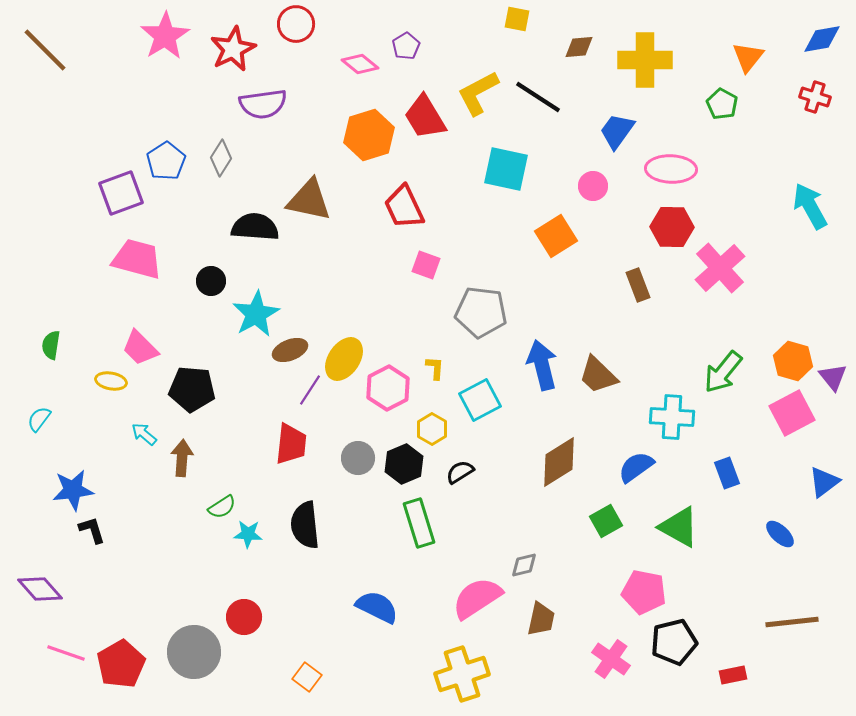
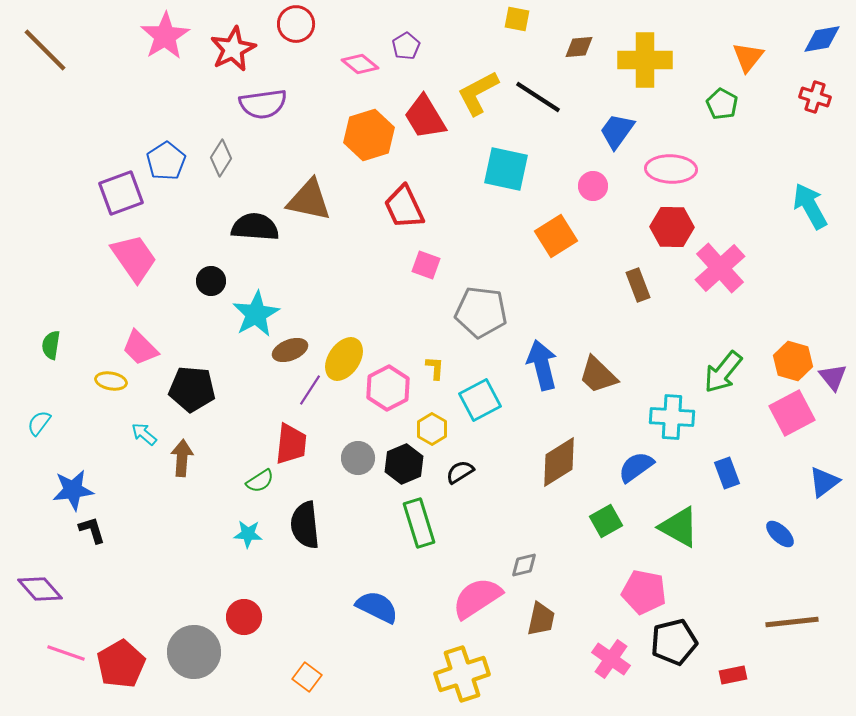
pink trapezoid at (137, 259): moved 3 px left, 1 px up; rotated 40 degrees clockwise
cyan semicircle at (39, 419): moved 4 px down
green semicircle at (222, 507): moved 38 px right, 26 px up
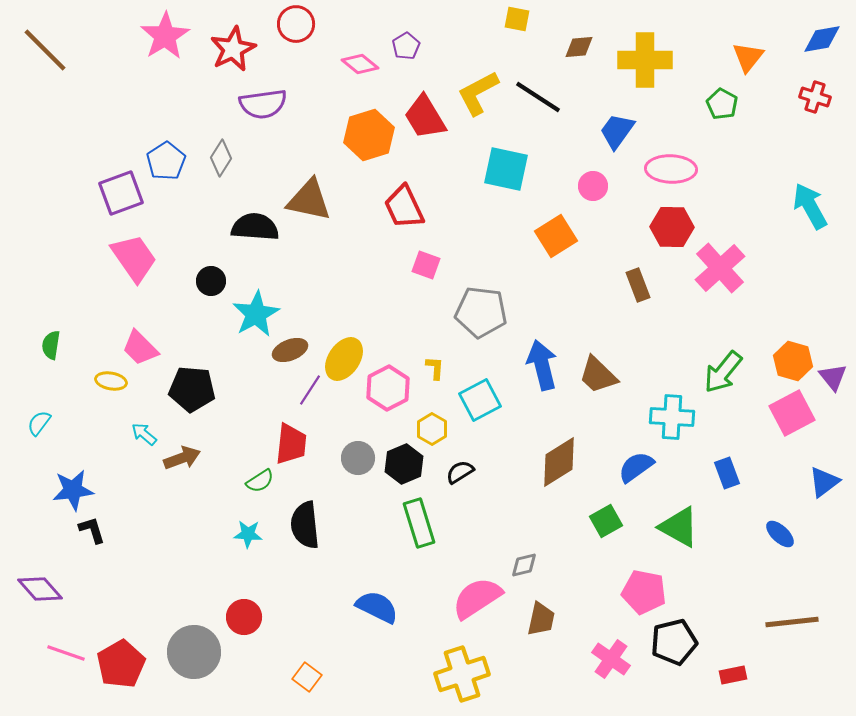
brown arrow at (182, 458): rotated 66 degrees clockwise
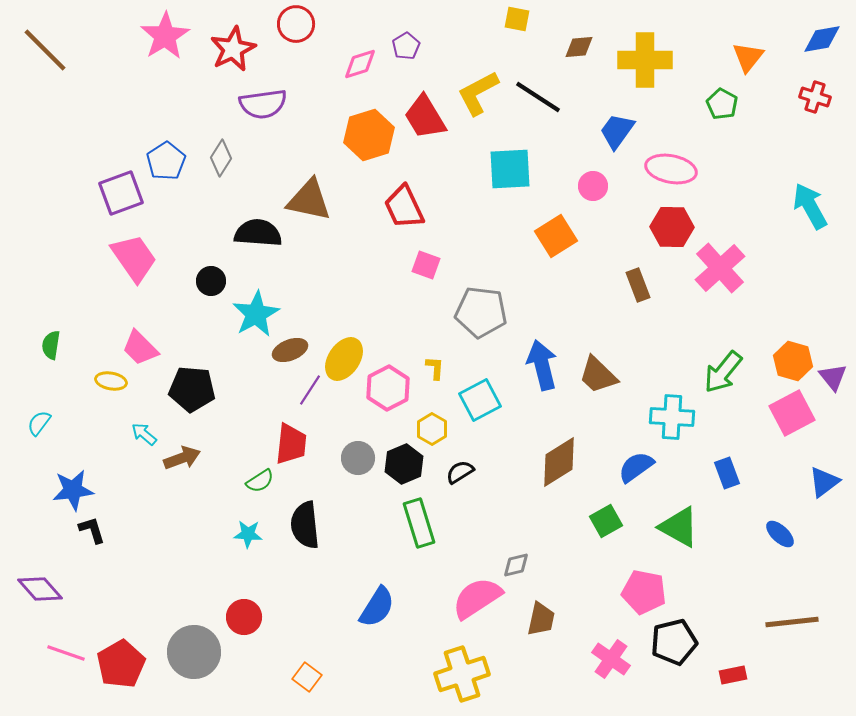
pink diamond at (360, 64): rotated 57 degrees counterclockwise
cyan square at (506, 169): moved 4 px right; rotated 15 degrees counterclockwise
pink ellipse at (671, 169): rotated 9 degrees clockwise
black semicircle at (255, 227): moved 3 px right, 6 px down
gray diamond at (524, 565): moved 8 px left
blue semicircle at (377, 607): rotated 96 degrees clockwise
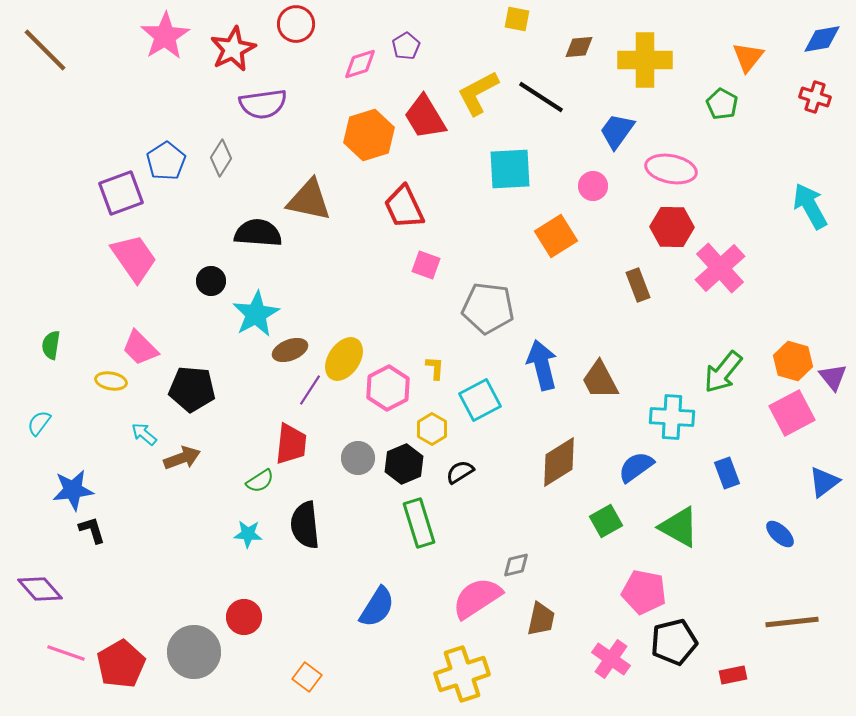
black line at (538, 97): moved 3 px right
gray pentagon at (481, 312): moved 7 px right, 4 px up
brown trapezoid at (598, 375): moved 2 px right, 5 px down; rotated 18 degrees clockwise
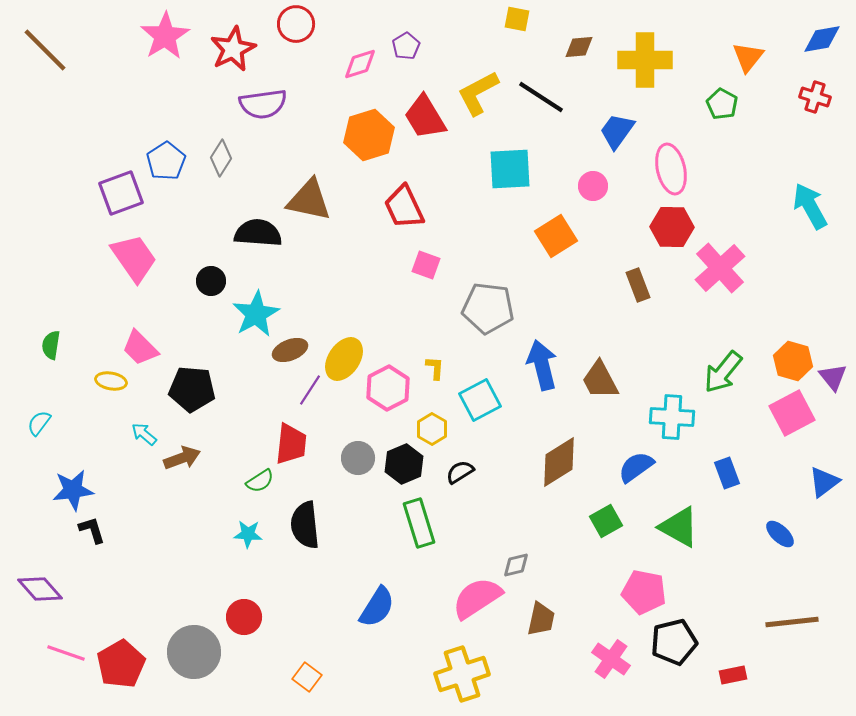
pink ellipse at (671, 169): rotated 66 degrees clockwise
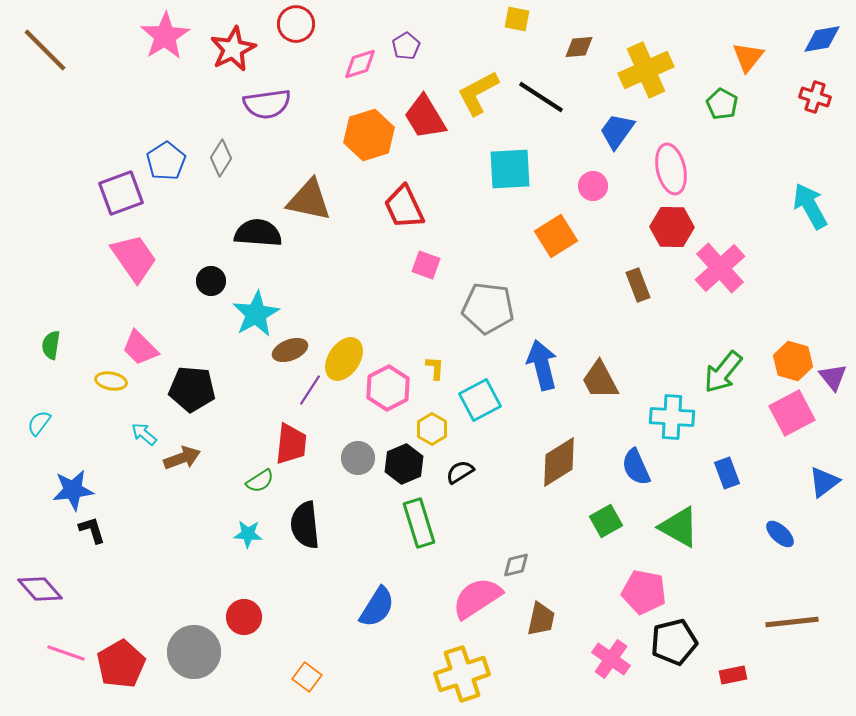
yellow cross at (645, 60): moved 1 px right, 10 px down; rotated 24 degrees counterclockwise
purple semicircle at (263, 104): moved 4 px right
blue semicircle at (636, 467): rotated 78 degrees counterclockwise
